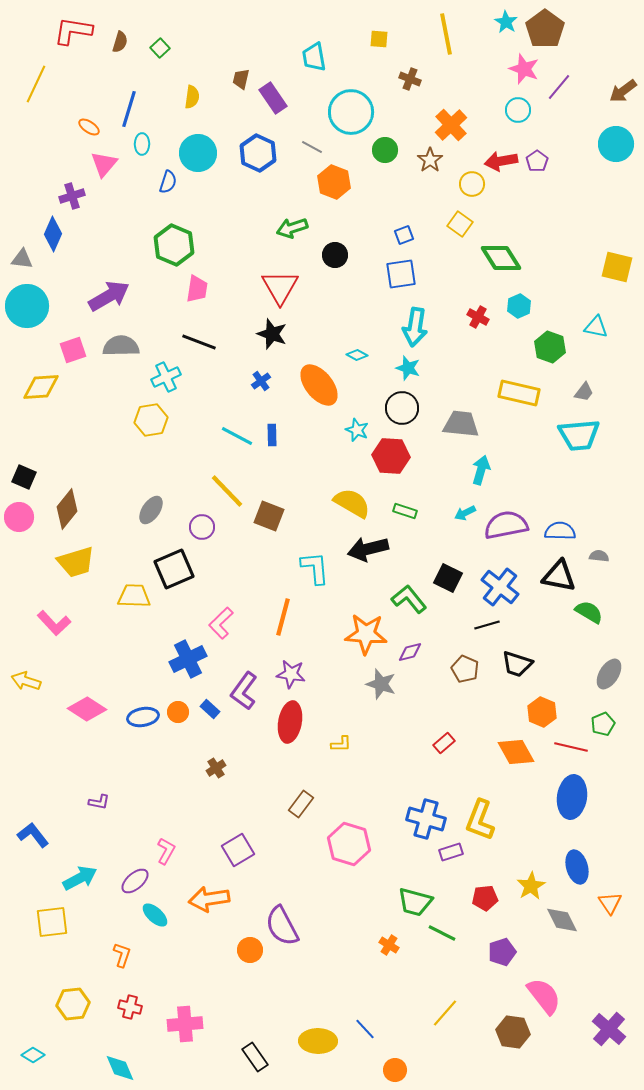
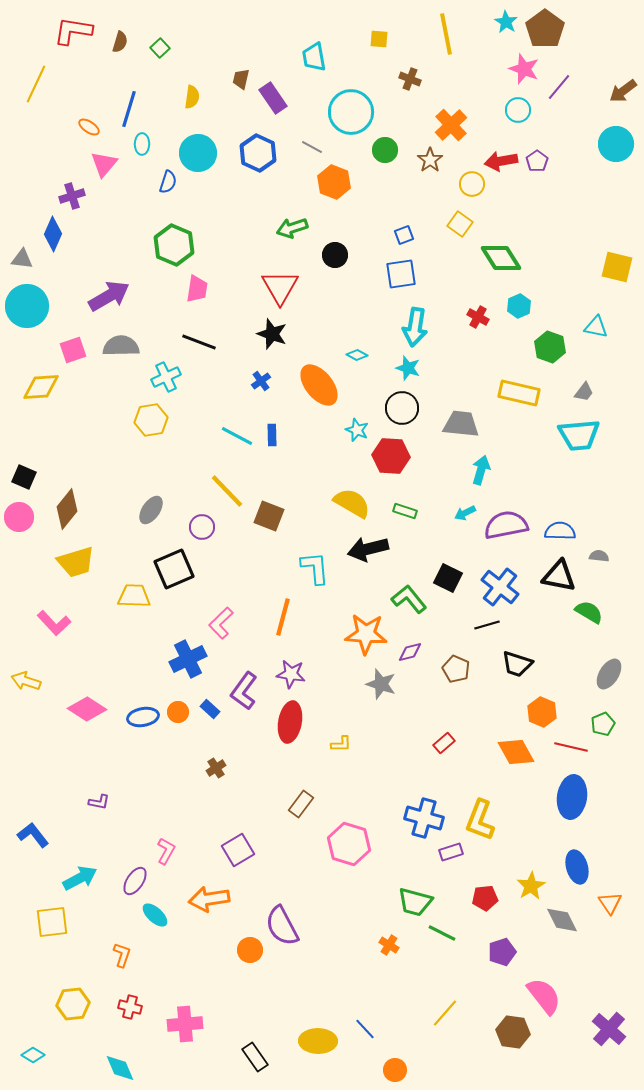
brown pentagon at (465, 669): moved 9 px left
blue cross at (426, 819): moved 2 px left, 1 px up
purple ellipse at (135, 881): rotated 16 degrees counterclockwise
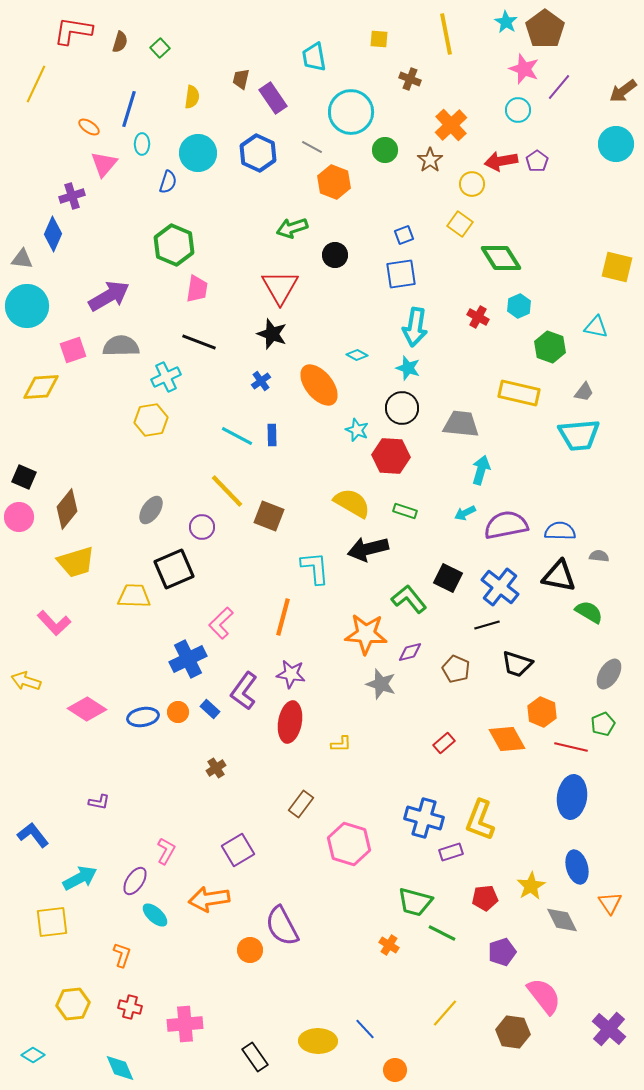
orange diamond at (516, 752): moved 9 px left, 13 px up
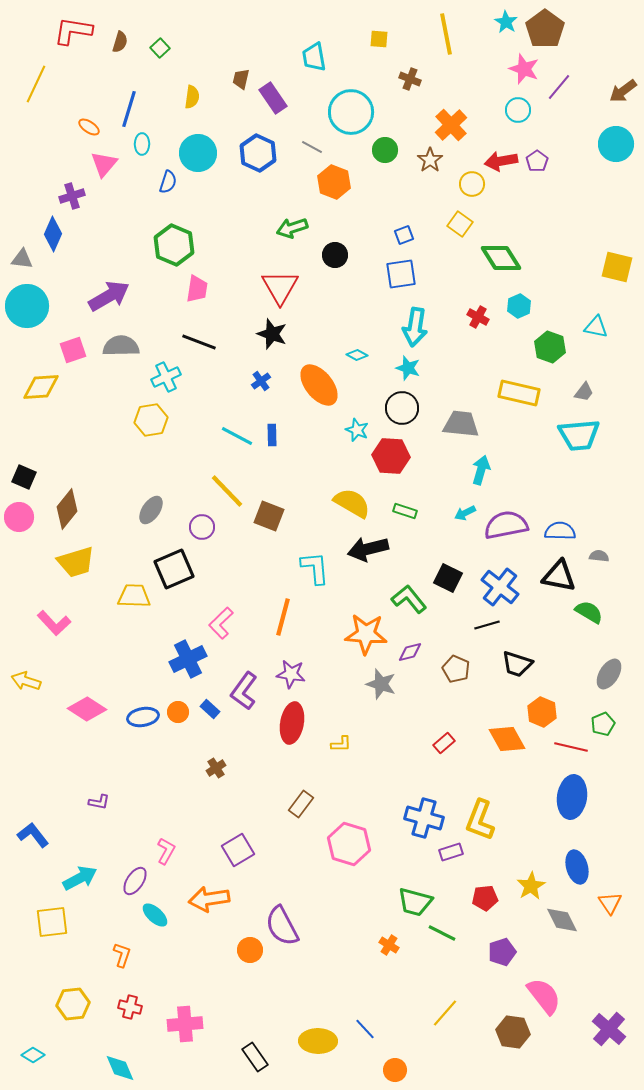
red ellipse at (290, 722): moved 2 px right, 1 px down
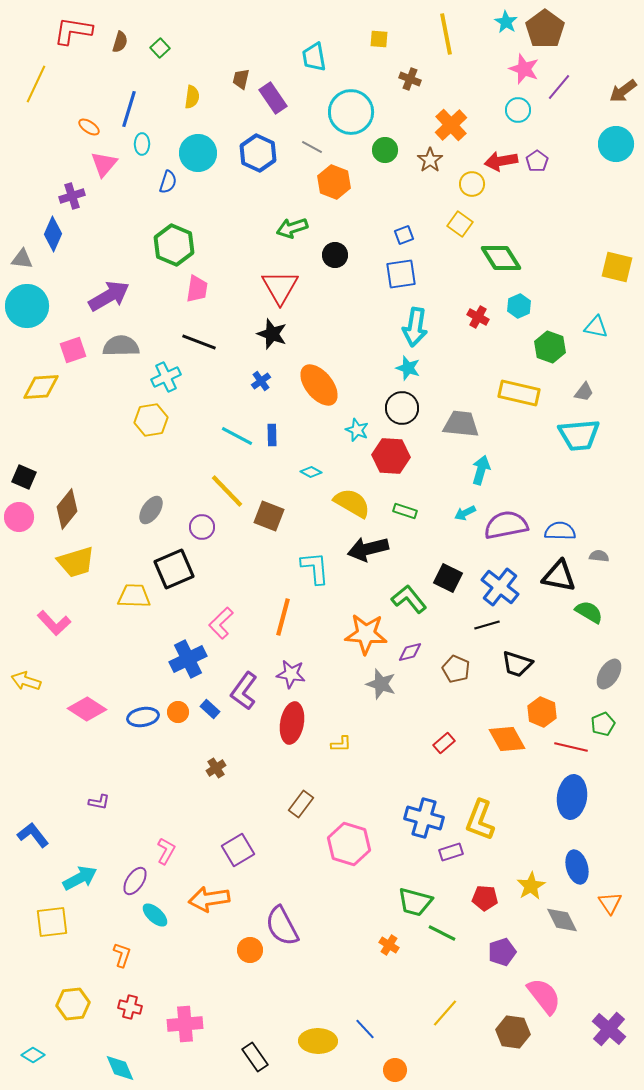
cyan diamond at (357, 355): moved 46 px left, 117 px down
red pentagon at (485, 898): rotated 10 degrees clockwise
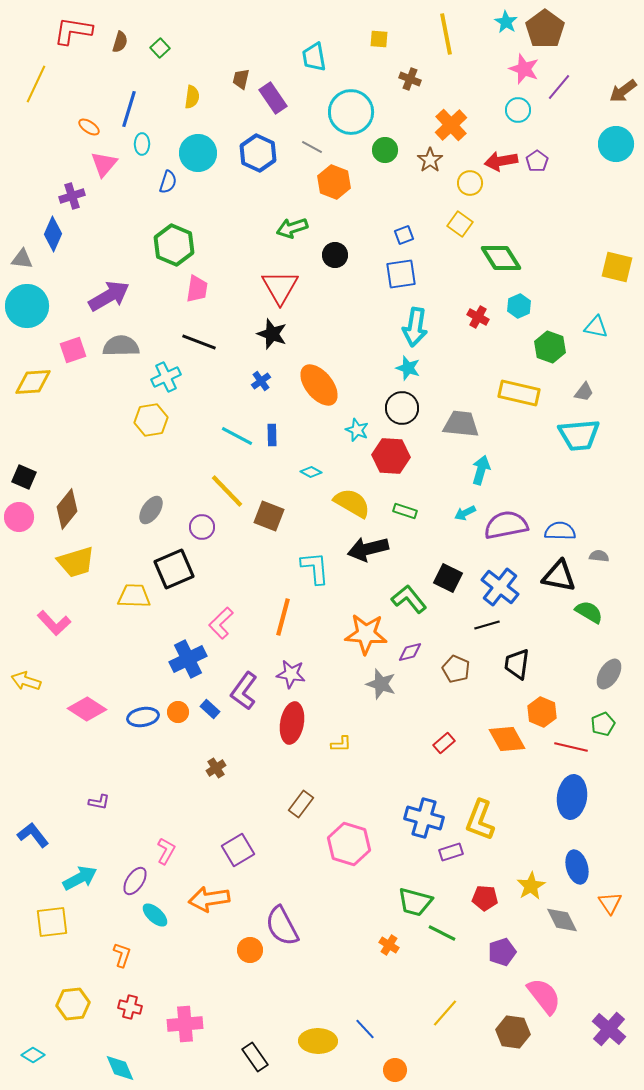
yellow circle at (472, 184): moved 2 px left, 1 px up
yellow diamond at (41, 387): moved 8 px left, 5 px up
black trapezoid at (517, 664): rotated 80 degrees clockwise
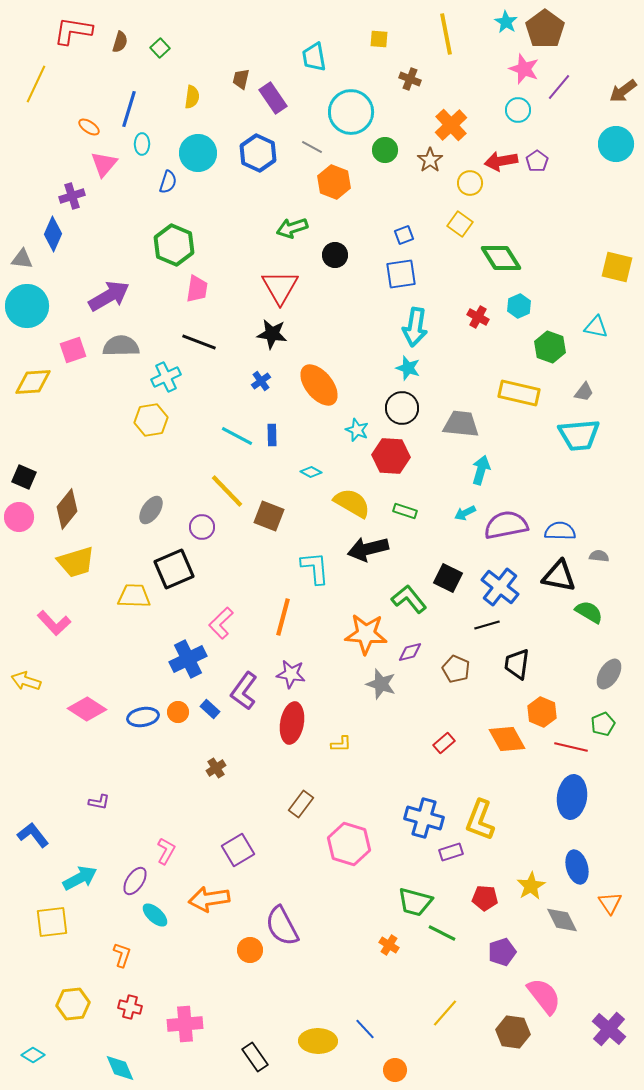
black star at (272, 334): rotated 12 degrees counterclockwise
